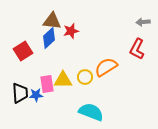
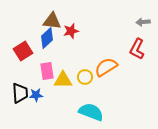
blue diamond: moved 2 px left
pink rectangle: moved 13 px up
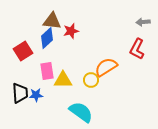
yellow circle: moved 6 px right, 3 px down
cyan semicircle: moved 10 px left; rotated 15 degrees clockwise
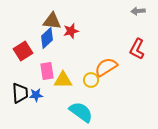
gray arrow: moved 5 px left, 11 px up
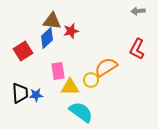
pink rectangle: moved 11 px right
yellow triangle: moved 7 px right, 7 px down
